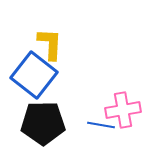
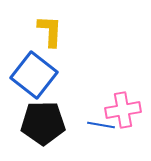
yellow L-shape: moved 13 px up
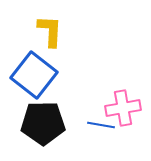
pink cross: moved 2 px up
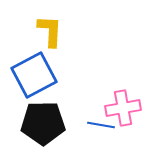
blue square: rotated 24 degrees clockwise
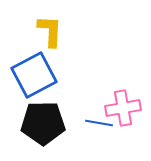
blue line: moved 2 px left, 2 px up
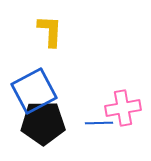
blue square: moved 16 px down
blue line: rotated 12 degrees counterclockwise
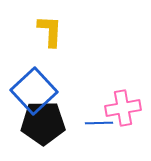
blue square: rotated 15 degrees counterclockwise
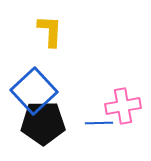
pink cross: moved 2 px up
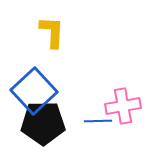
yellow L-shape: moved 2 px right, 1 px down
blue line: moved 1 px left, 2 px up
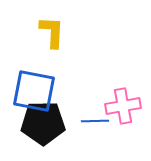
blue square: rotated 36 degrees counterclockwise
blue line: moved 3 px left
